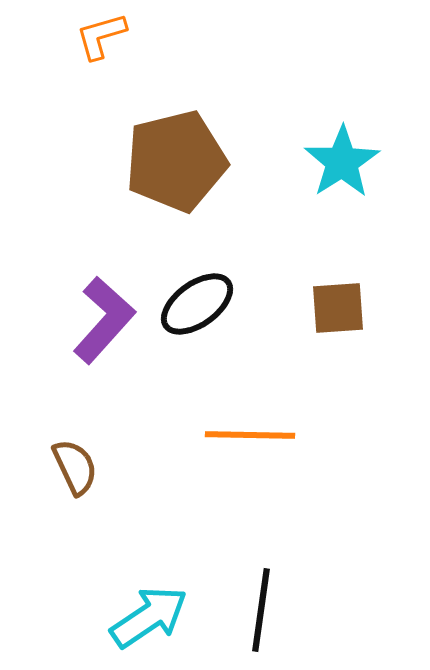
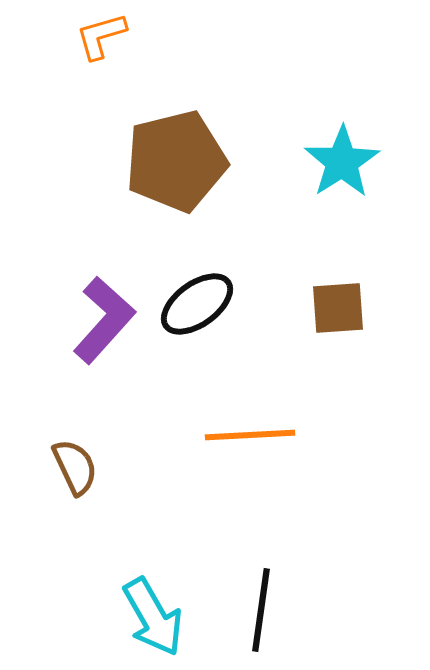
orange line: rotated 4 degrees counterclockwise
cyan arrow: moved 4 px right; rotated 94 degrees clockwise
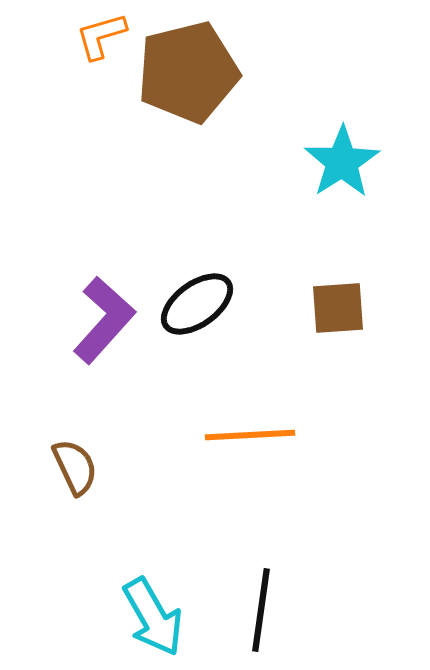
brown pentagon: moved 12 px right, 89 px up
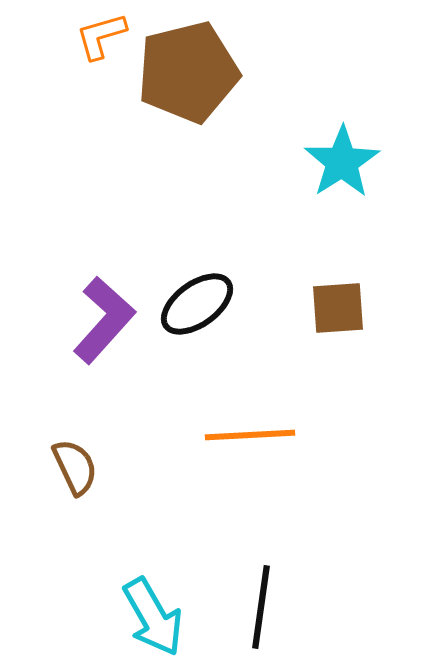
black line: moved 3 px up
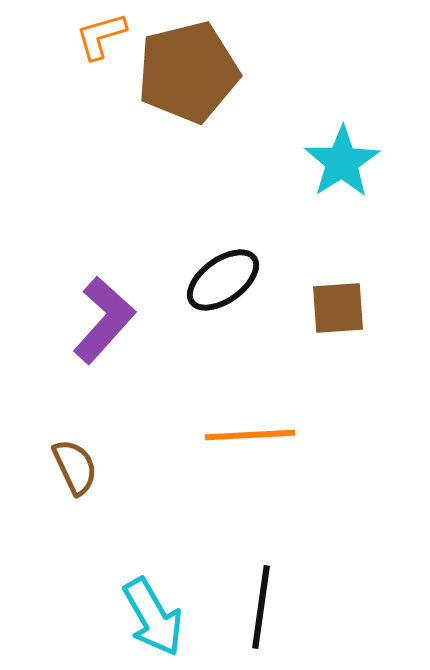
black ellipse: moved 26 px right, 24 px up
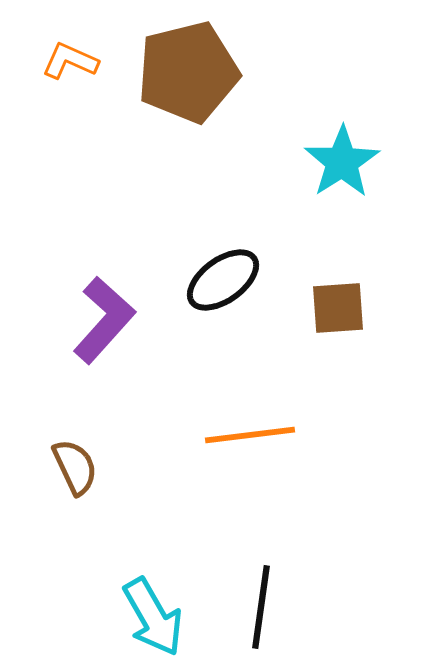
orange L-shape: moved 31 px left, 25 px down; rotated 40 degrees clockwise
orange line: rotated 4 degrees counterclockwise
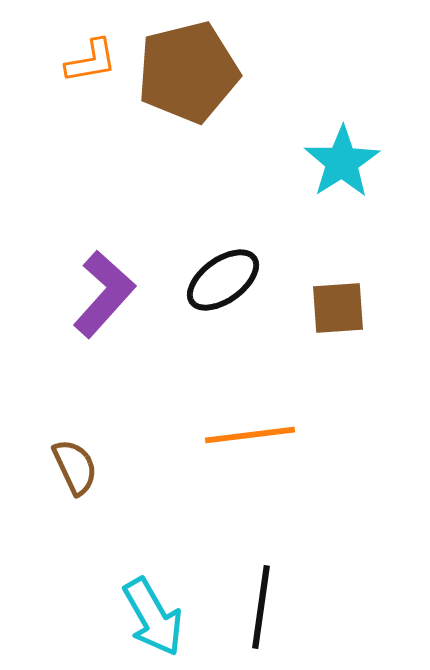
orange L-shape: moved 21 px right; rotated 146 degrees clockwise
purple L-shape: moved 26 px up
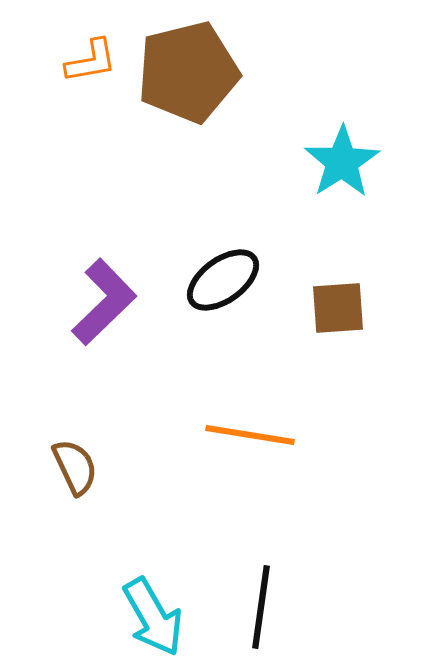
purple L-shape: moved 8 px down; rotated 4 degrees clockwise
orange line: rotated 16 degrees clockwise
